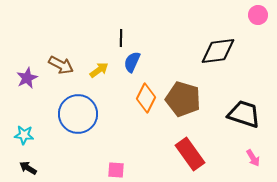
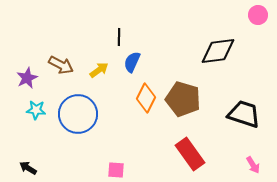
black line: moved 2 px left, 1 px up
cyan star: moved 12 px right, 25 px up
pink arrow: moved 7 px down
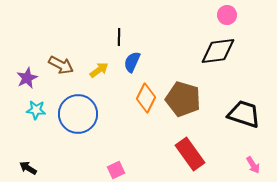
pink circle: moved 31 px left
pink square: rotated 30 degrees counterclockwise
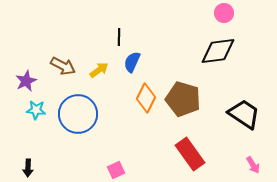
pink circle: moved 3 px left, 2 px up
brown arrow: moved 2 px right, 1 px down
purple star: moved 1 px left, 3 px down
black trapezoid: rotated 16 degrees clockwise
black arrow: rotated 120 degrees counterclockwise
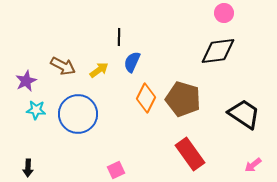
pink arrow: rotated 84 degrees clockwise
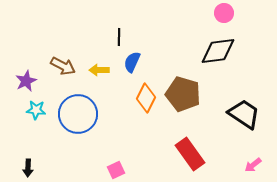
yellow arrow: rotated 144 degrees counterclockwise
brown pentagon: moved 5 px up
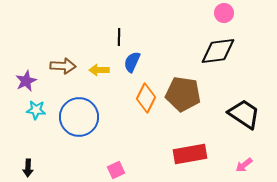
brown arrow: rotated 25 degrees counterclockwise
brown pentagon: rotated 8 degrees counterclockwise
blue circle: moved 1 px right, 3 px down
red rectangle: rotated 64 degrees counterclockwise
pink arrow: moved 9 px left
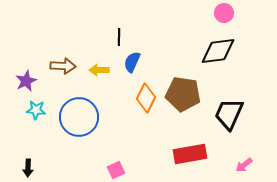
black trapezoid: moved 15 px left; rotated 100 degrees counterclockwise
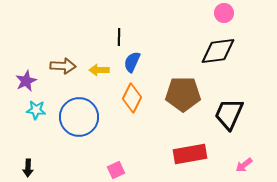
brown pentagon: rotated 8 degrees counterclockwise
orange diamond: moved 14 px left
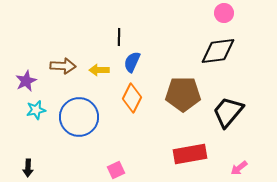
cyan star: rotated 18 degrees counterclockwise
black trapezoid: moved 1 px left, 2 px up; rotated 16 degrees clockwise
pink arrow: moved 5 px left, 3 px down
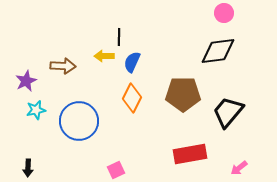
yellow arrow: moved 5 px right, 14 px up
blue circle: moved 4 px down
